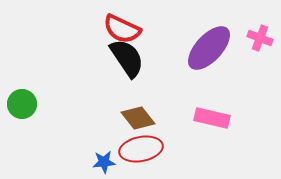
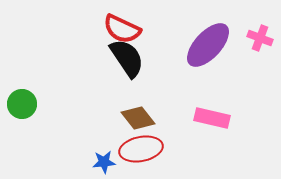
purple ellipse: moved 1 px left, 3 px up
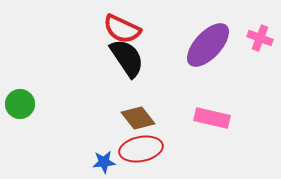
green circle: moved 2 px left
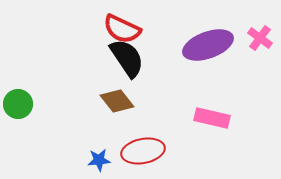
pink cross: rotated 15 degrees clockwise
purple ellipse: rotated 27 degrees clockwise
green circle: moved 2 px left
brown diamond: moved 21 px left, 17 px up
red ellipse: moved 2 px right, 2 px down
blue star: moved 5 px left, 2 px up
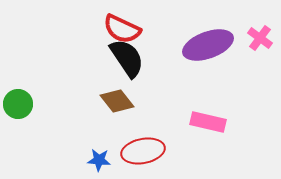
pink rectangle: moved 4 px left, 4 px down
blue star: rotated 10 degrees clockwise
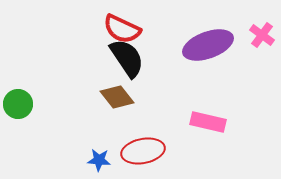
pink cross: moved 2 px right, 3 px up
brown diamond: moved 4 px up
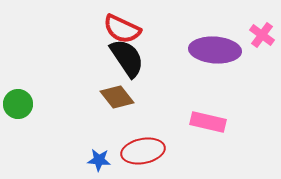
purple ellipse: moved 7 px right, 5 px down; rotated 24 degrees clockwise
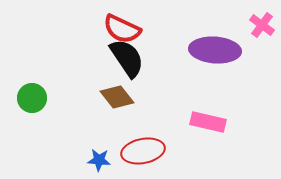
pink cross: moved 10 px up
green circle: moved 14 px right, 6 px up
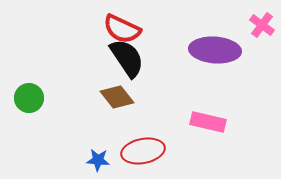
green circle: moved 3 px left
blue star: moved 1 px left
